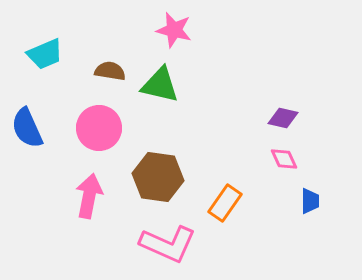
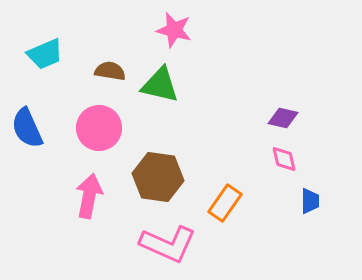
pink diamond: rotated 12 degrees clockwise
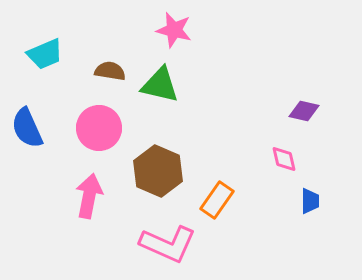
purple diamond: moved 21 px right, 7 px up
brown hexagon: moved 6 px up; rotated 15 degrees clockwise
orange rectangle: moved 8 px left, 3 px up
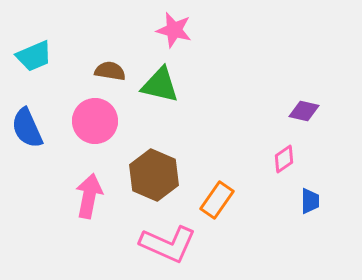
cyan trapezoid: moved 11 px left, 2 px down
pink circle: moved 4 px left, 7 px up
pink diamond: rotated 68 degrees clockwise
brown hexagon: moved 4 px left, 4 px down
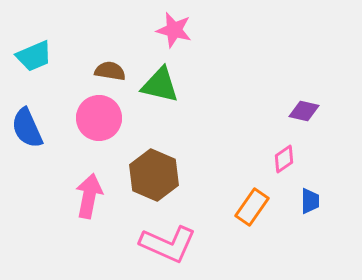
pink circle: moved 4 px right, 3 px up
orange rectangle: moved 35 px right, 7 px down
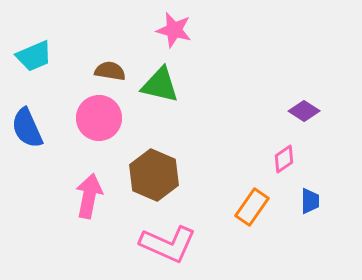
purple diamond: rotated 20 degrees clockwise
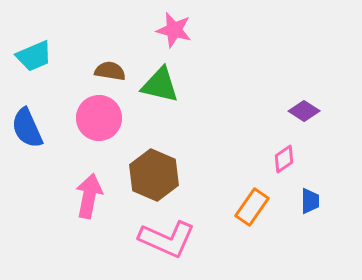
pink L-shape: moved 1 px left, 5 px up
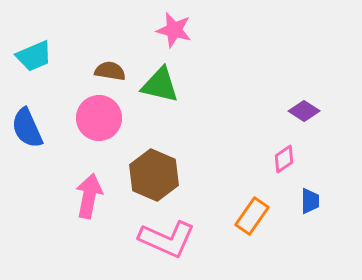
orange rectangle: moved 9 px down
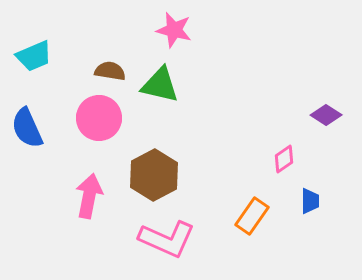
purple diamond: moved 22 px right, 4 px down
brown hexagon: rotated 9 degrees clockwise
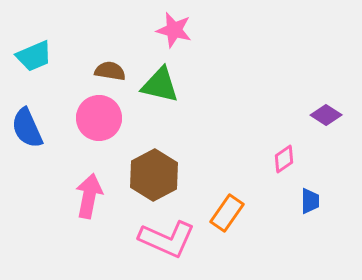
orange rectangle: moved 25 px left, 3 px up
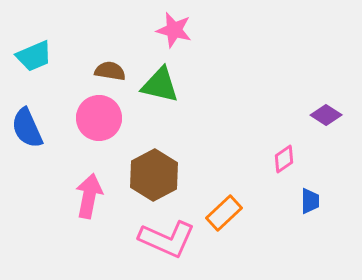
orange rectangle: moved 3 px left; rotated 12 degrees clockwise
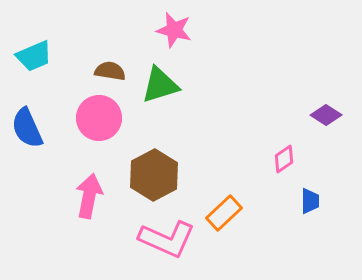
green triangle: rotated 30 degrees counterclockwise
